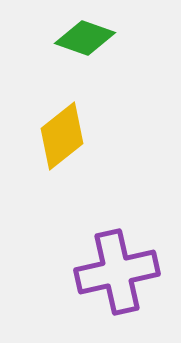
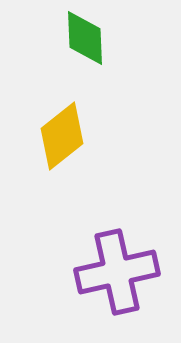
green diamond: rotated 68 degrees clockwise
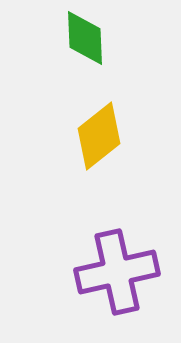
yellow diamond: moved 37 px right
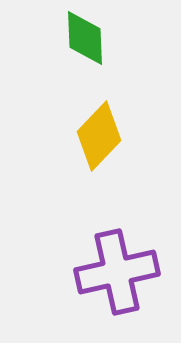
yellow diamond: rotated 8 degrees counterclockwise
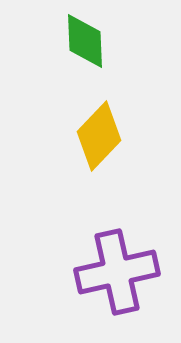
green diamond: moved 3 px down
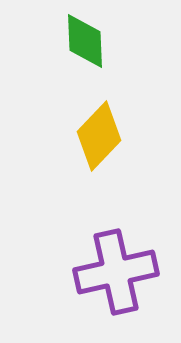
purple cross: moved 1 px left
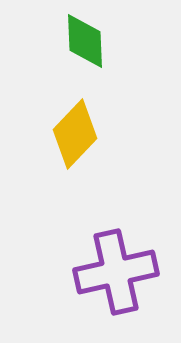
yellow diamond: moved 24 px left, 2 px up
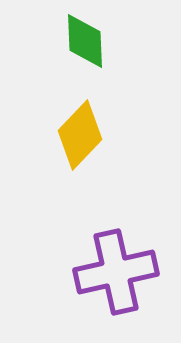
yellow diamond: moved 5 px right, 1 px down
